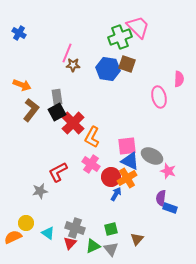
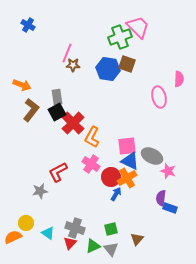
blue cross: moved 9 px right, 8 px up
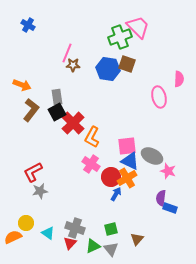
red L-shape: moved 25 px left
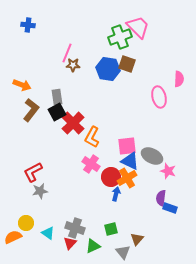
blue cross: rotated 24 degrees counterclockwise
blue arrow: rotated 16 degrees counterclockwise
gray triangle: moved 12 px right, 3 px down
